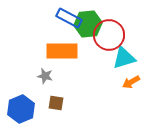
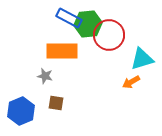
cyan triangle: moved 18 px right, 1 px down
blue hexagon: moved 2 px down
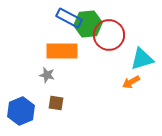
gray star: moved 2 px right, 1 px up
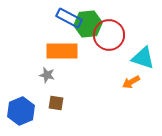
cyan triangle: moved 1 px right, 1 px up; rotated 35 degrees clockwise
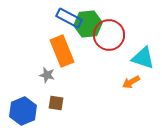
orange rectangle: rotated 68 degrees clockwise
blue hexagon: moved 2 px right
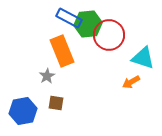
gray star: moved 1 px down; rotated 28 degrees clockwise
blue hexagon: rotated 12 degrees clockwise
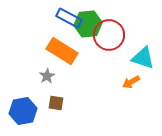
orange rectangle: rotated 36 degrees counterclockwise
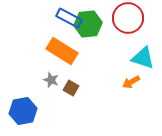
red circle: moved 19 px right, 17 px up
gray star: moved 4 px right, 4 px down; rotated 21 degrees counterclockwise
brown square: moved 15 px right, 15 px up; rotated 21 degrees clockwise
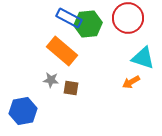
orange rectangle: rotated 8 degrees clockwise
gray star: rotated 14 degrees counterclockwise
brown square: rotated 21 degrees counterclockwise
